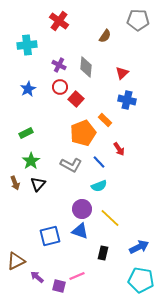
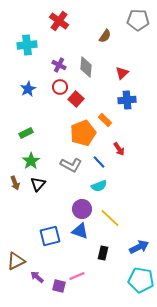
blue cross: rotated 18 degrees counterclockwise
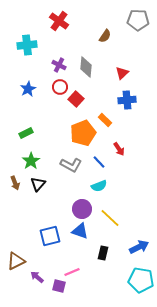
pink line: moved 5 px left, 4 px up
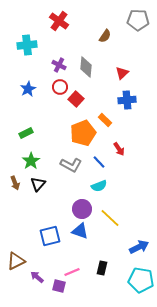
black rectangle: moved 1 px left, 15 px down
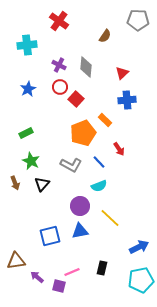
green star: rotated 12 degrees counterclockwise
black triangle: moved 4 px right
purple circle: moved 2 px left, 3 px up
blue triangle: rotated 30 degrees counterclockwise
brown triangle: rotated 18 degrees clockwise
cyan pentagon: rotated 20 degrees counterclockwise
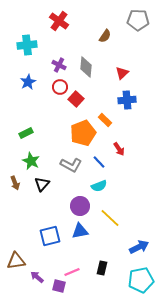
blue star: moved 7 px up
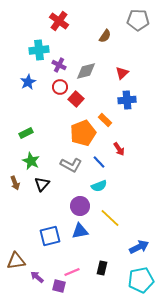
cyan cross: moved 12 px right, 5 px down
gray diamond: moved 4 px down; rotated 70 degrees clockwise
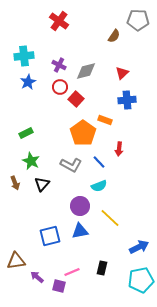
brown semicircle: moved 9 px right
cyan cross: moved 15 px left, 6 px down
orange rectangle: rotated 24 degrees counterclockwise
orange pentagon: rotated 15 degrees counterclockwise
red arrow: rotated 40 degrees clockwise
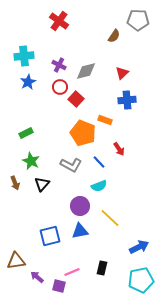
orange pentagon: rotated 15 degrees counterclockwise
red arrow: rotated 40 degrees counterclockwise
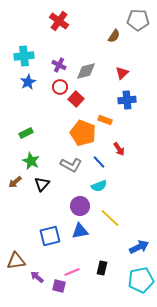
brown arrow: moved 1 px up; rotated 72 degrees clockwise
